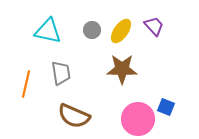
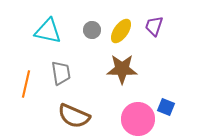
purple trapezoid: rotated 120 degrees counterclockwise
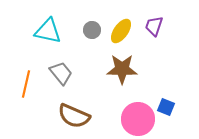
gray trapezoid: rotated 30 degrees counterclockwise
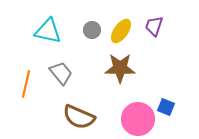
brown star: moved 2 px left, 1 px up
brown semicircle: moved 5 px right, 1 px down
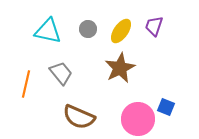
gray circle: moved 4 px left, 1 px up
brown star: rotated 28 degrees counterclockwise
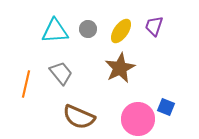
cyan triangle: moved 7 px right; rotated 16 degrees counterclockwise
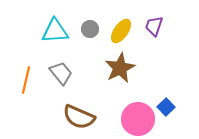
gray circle: moved 2 px right
orange line: moved 4 px up
blue square: rotated 24 degrees clockwise
